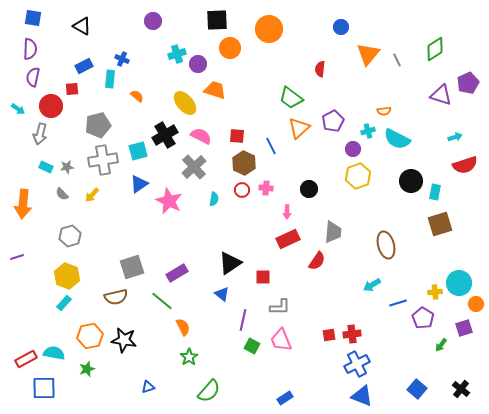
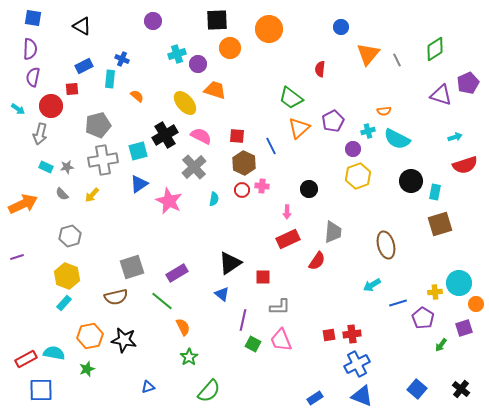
pink cross at (266, 188): moved 4 px left, 2 px up
orange arrow at (23, 204): rotated 120 degrees counterclockwise
green square at (252, 346): moved 1 px right, 2 px up
blue square at (44, 388): moved 3 px left, 2 px down
blue rectangle at (285, 398): moved 30 px right
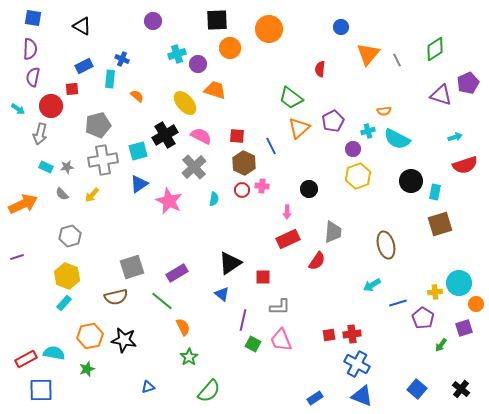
blue cross at (357, 364): rotated 35 degrees counterclockwise
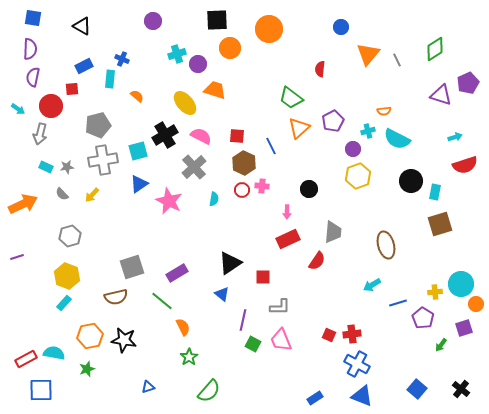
cyan circle at (459, 283): moved 2 px right, 1 px down
red square at (329, 335): rotated 32 degrees clockwise
